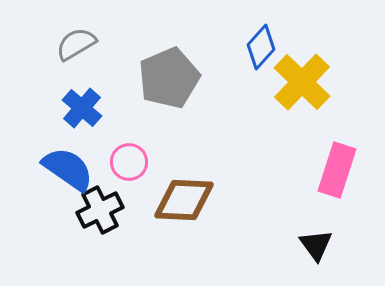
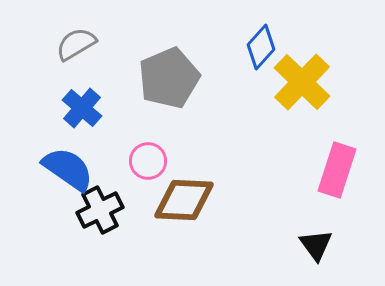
pink circle: moved 19 px right, 1 px up
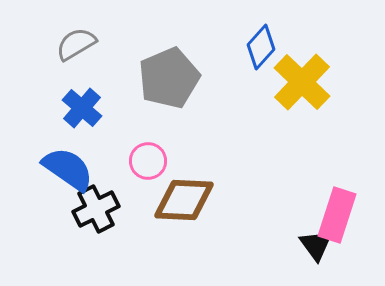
pink rectangle: moved 45 px down
black cross: moved 4 px left, 1 px up
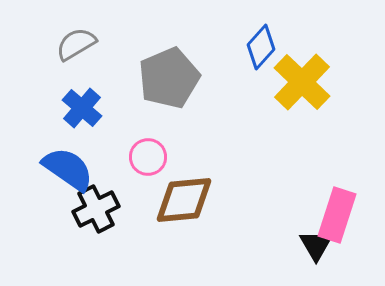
pink circle: moved 4 px up
brown diamond: rotated 8 degrees counterclockwise
black triangle: rotated 6 degrees clockwise
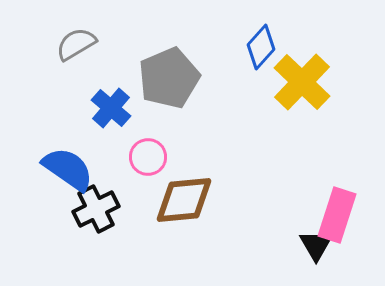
blue cross: moved 29 px right
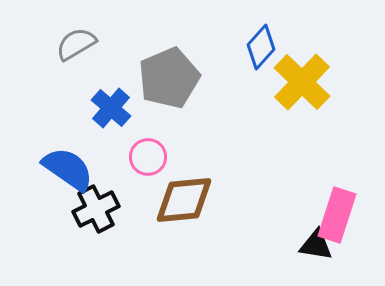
black triangle: rotated 51 degrees counterclockwise
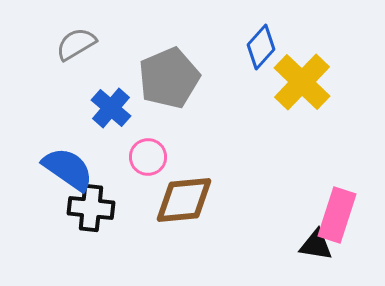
black cross: moved 5 px left, 1 px up; rotated 33 degrees clockwise
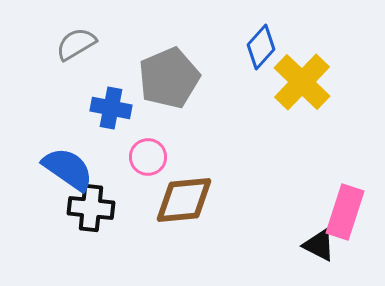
blue cross: rotated 30 degrees counterclockwise
pink rectangle: moved 8 px right, 3 px up
black triangle: moved 3 px right; rotated 18 degrees clockwise
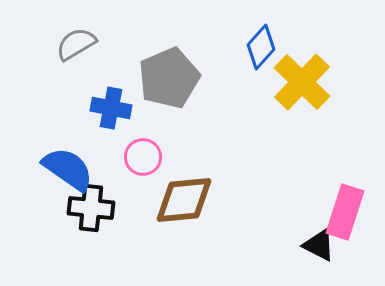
pink circle: moved 5 px left
